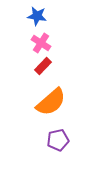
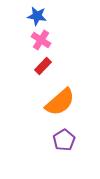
pink cross: moved 3 px up
orange semicircle: moved 9 px right
purple pentagon: moved 6 px right; rotated 20 degrees counterclockwise
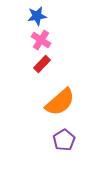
blue star: rotated 18 degrees counterclockwise
red rectangle: moved 1 px left, 2 px up
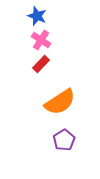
blue star: rotated 30 degrees clockwise
red rectangle: moved 1 px left
orange semicircle: rotated 8 degrees clockwise
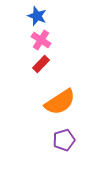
purple pentagon: rotated 15 degrees clockwise
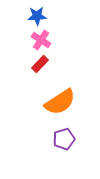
blue star: rotated 24 degrees counterclockwise
red rectangle: moved 1 px left
purple pentagon: moved 1 px up
